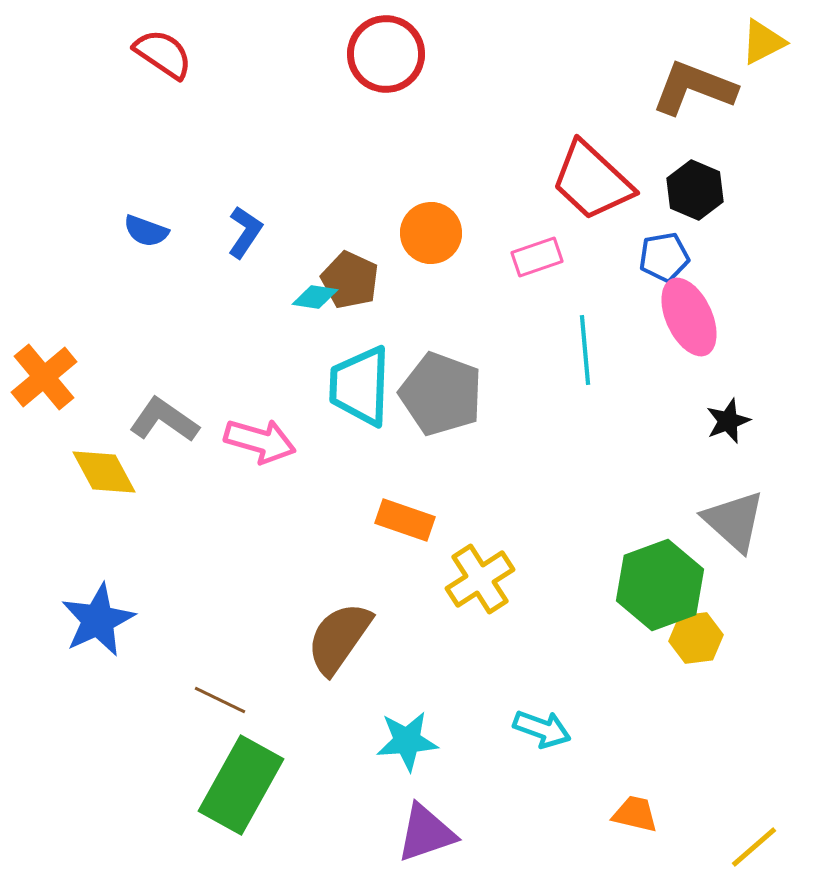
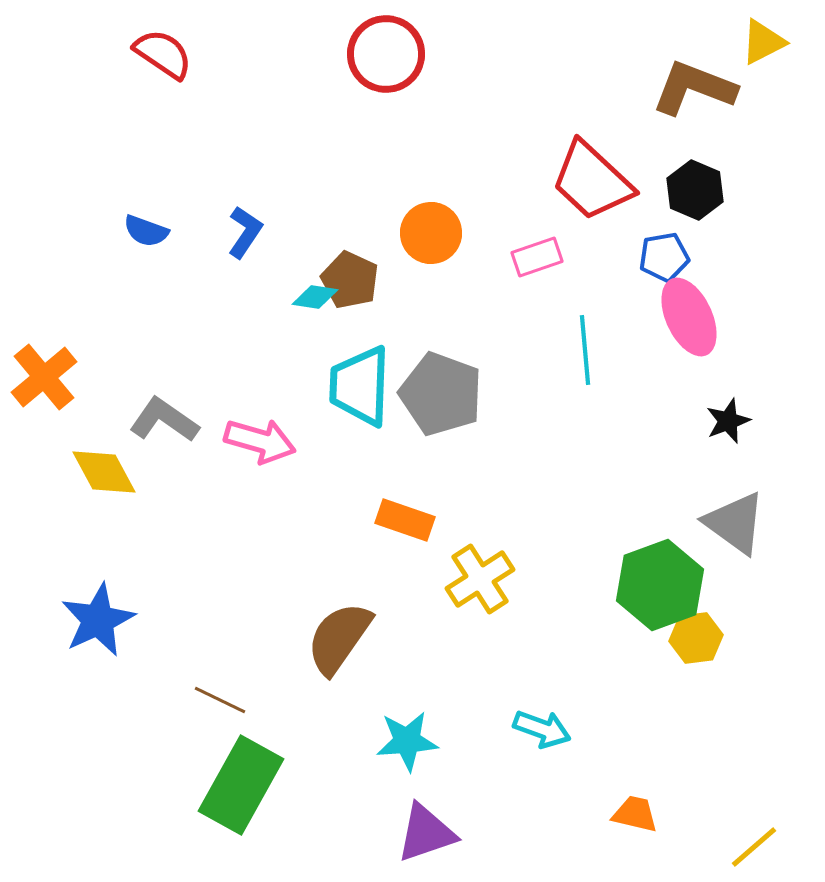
gray triangle: moved 1 px right, 2 px down; rotated 6 degrees counterclockwise
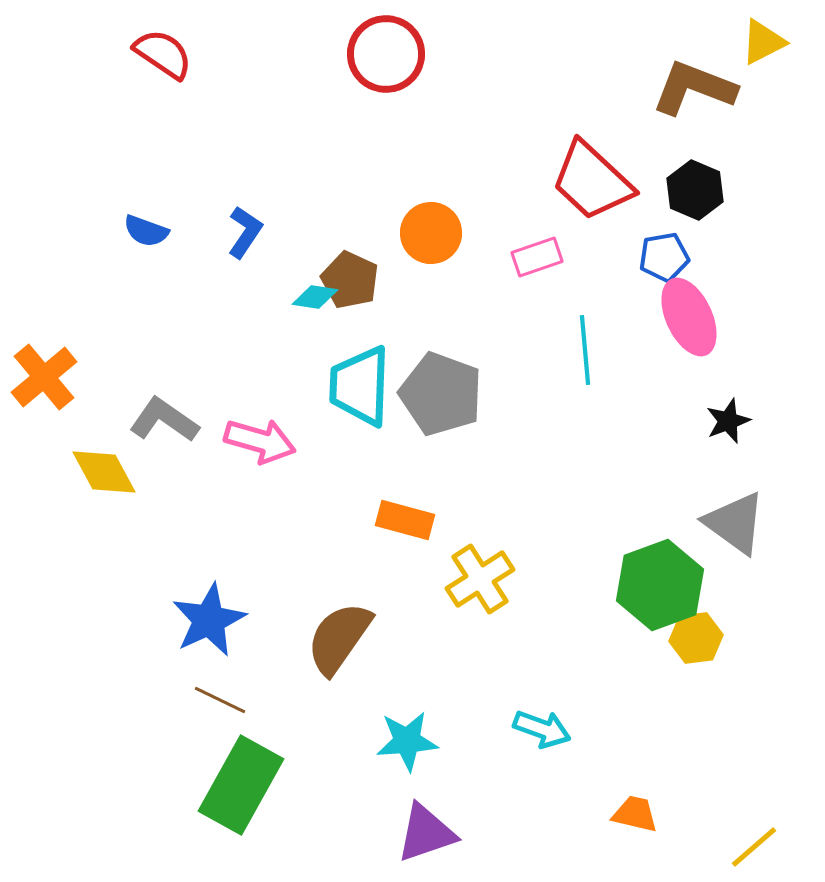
orange rectangle: rotated 4 degrees counterclockwise
blue star: moved 111 px right
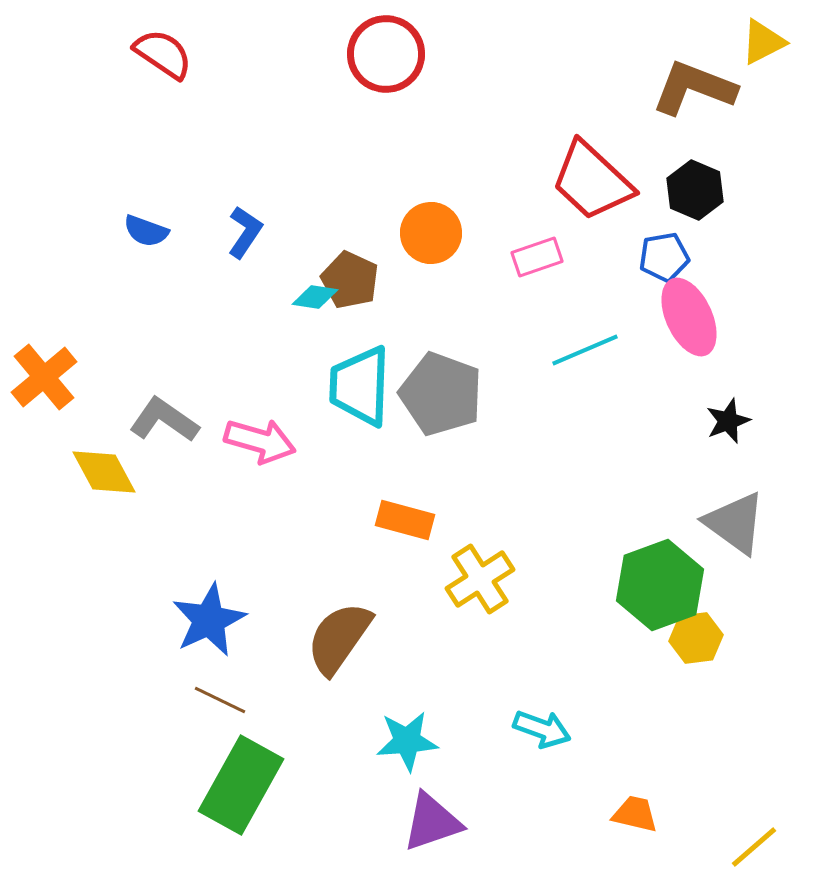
cyan line: rotated 72 degrees clockwise
purple triangle: moved 6 px right, 11 px up
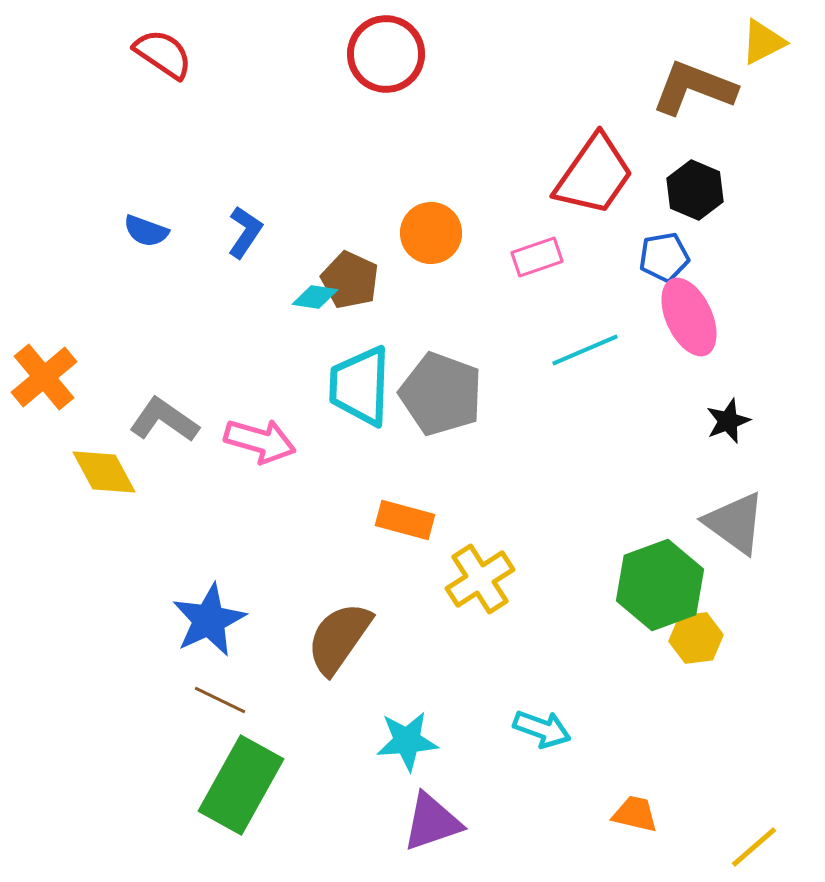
red trapezoid: moved 2 px right, 6 px up; rotated 98 degrees counterclockwise
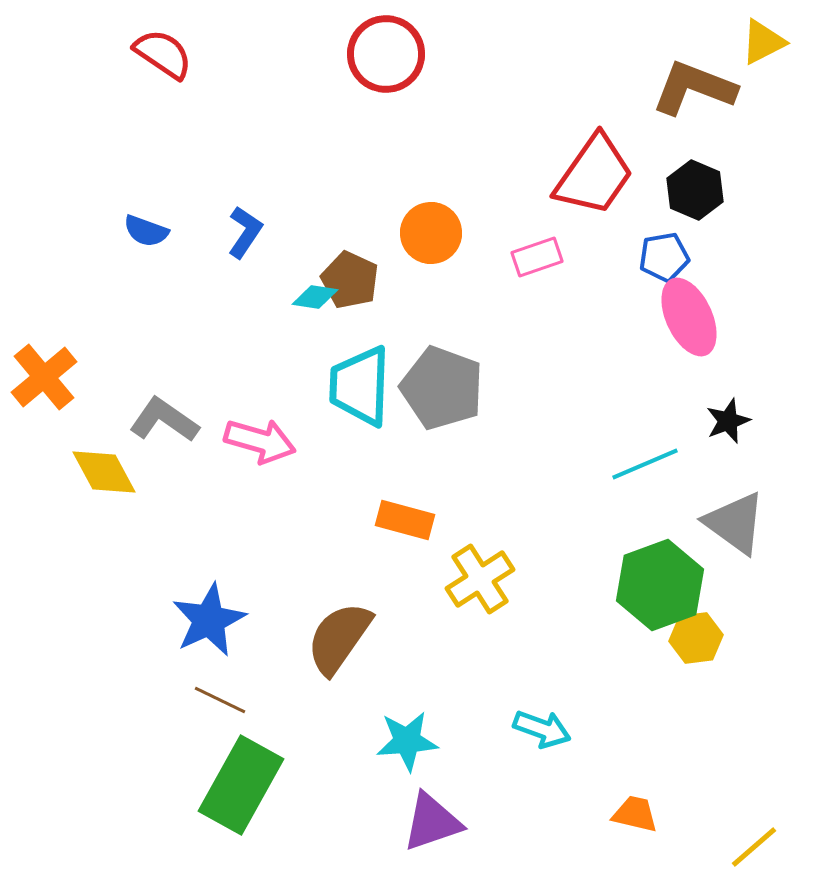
cyan line: moved 60 px right, 114 px down
gray pentagon: moved 1 px right, 6 px up
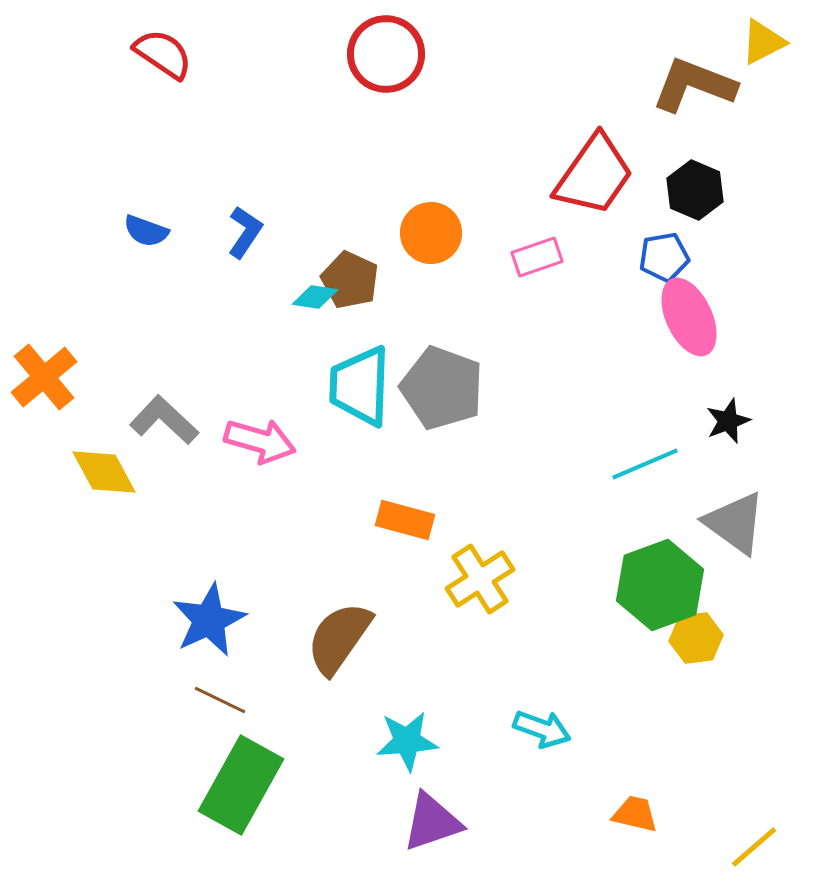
brown L-shape: moved 3 px up
gray L-shape: rotated 8 degrees clockwise
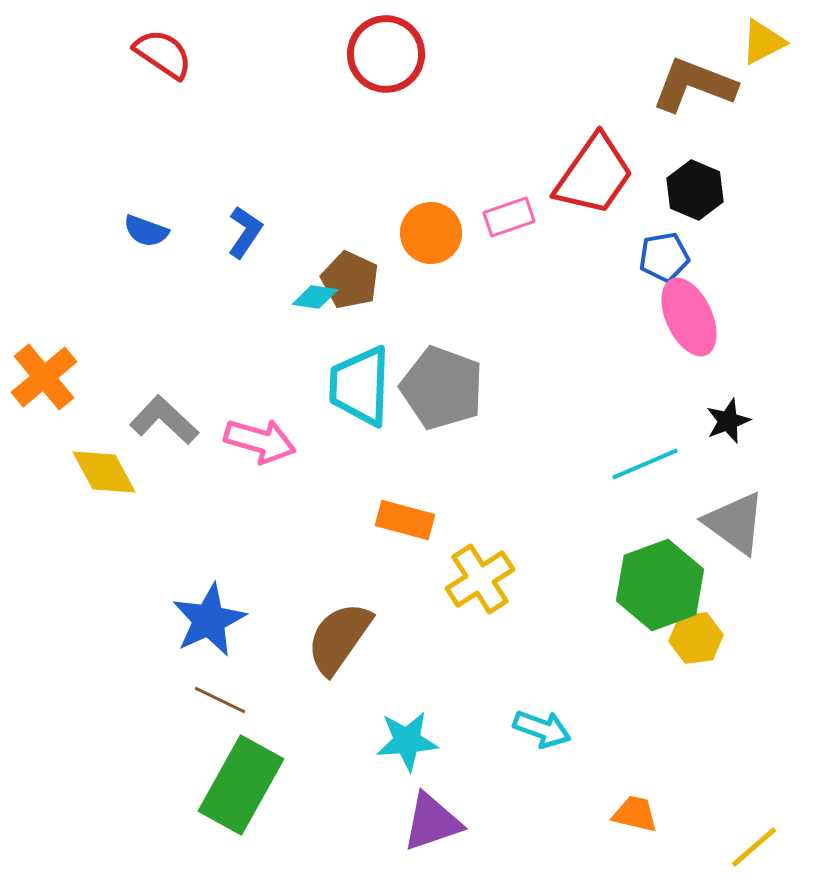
pink rectangle: moved 28 px left, 40 px up
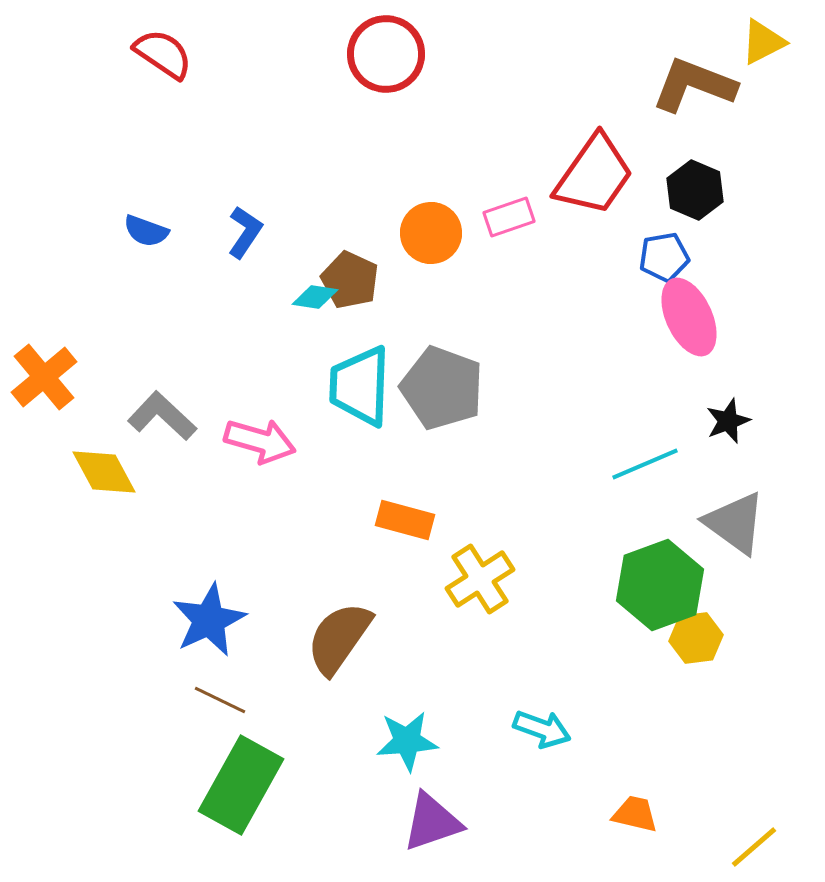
gray L-shape: moved 2 px left, 4 px up
